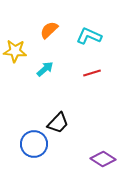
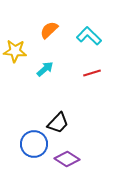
cyan L-shape: rotated 20 degrees clockwise
purple diamond: moved 36 px left
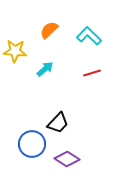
blue circle: moved 2 px left
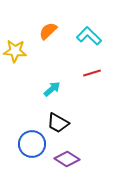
orange semicircle: moved 1 px left, 1 px down
cyan arrow: moved 7 px right, 20 px down
black trapezoid: rotated 75 degrees clockwise
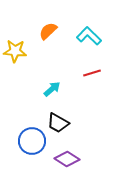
blue circle: moved 3 px up
